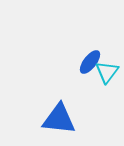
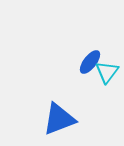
blue triangle: rotated 27 degrees counterclockwise
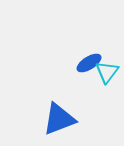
blue ellipse: moved 1 px left, 1 px down; rotated 20 degrees clockwise
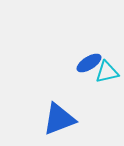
cyan triangle: rotated 40 degrees clockwise
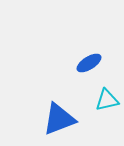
cyan triangle: moved 28 px down
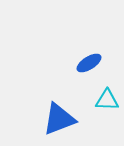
cyan triangle: rotated 15 degrees clockwise
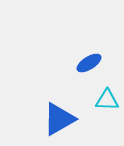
blue triangle: rotated 9 degrees counterclockwise
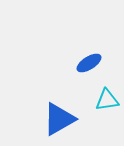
cyan triangle: rotated 10 degrees counterclockwise
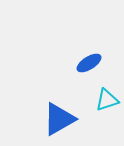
cyan triangle: rotated 10 degrees counterclockwise
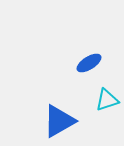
blue triangle: moved 2 px down
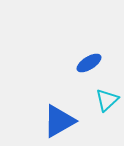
cyan triangle: rotated 25 degrees counterclockwise
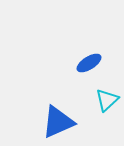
blue triangle: moved 1 px left, 1 px down; rotated 6 degrees clockwise
